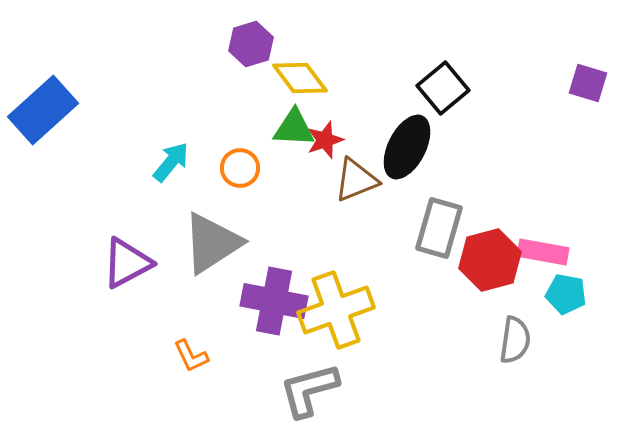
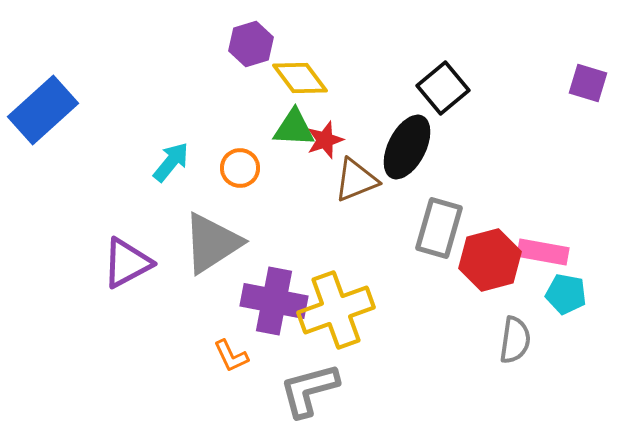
orange L-shape: moved 40 px right
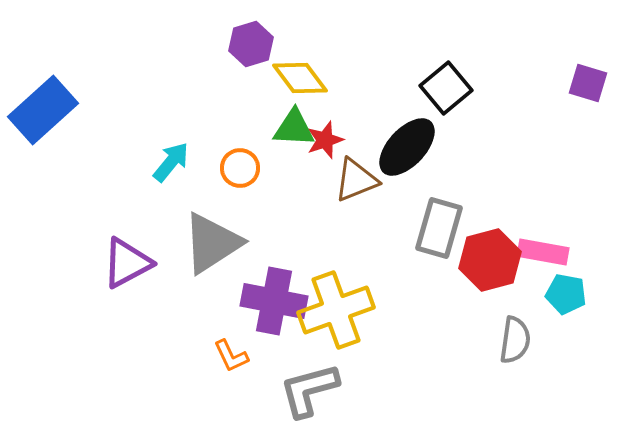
black square: moved 3 px right
black ellipse: rotated 16 degrees clockwise
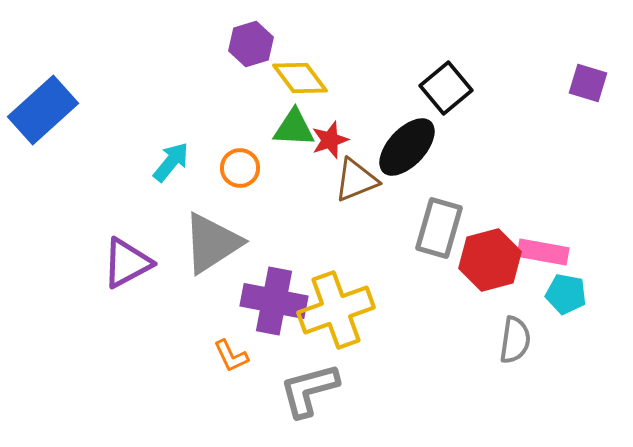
red star: moved 5 px right
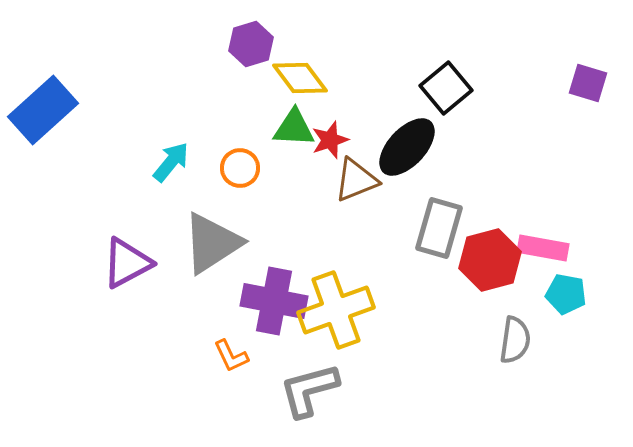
pink rectangle: moved 4 px up
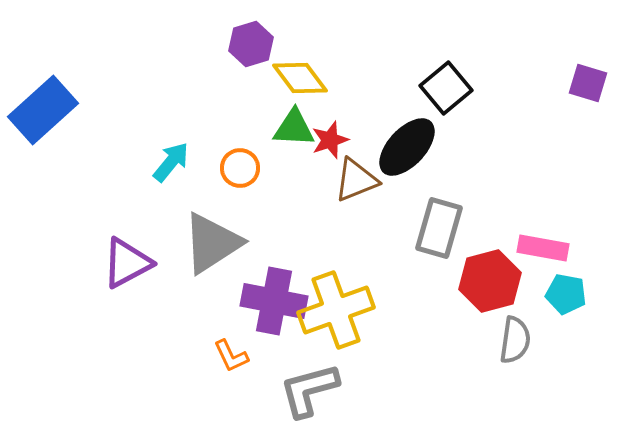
red hexagon: moved 21 px down
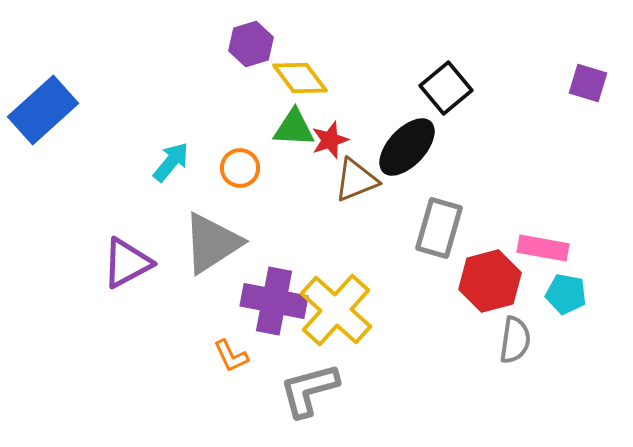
yellow cross: rotated 28 degrees counterclockwise
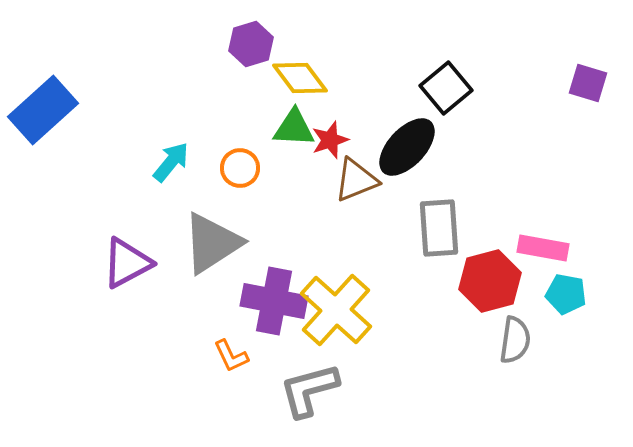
gray rectangle: rotated 20 degrees counterclockwise
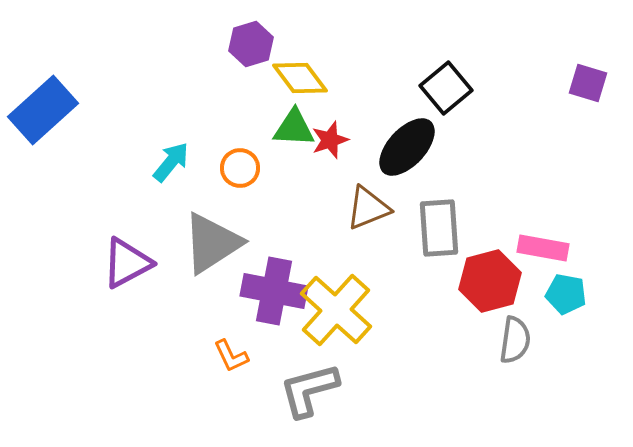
brown triangle: moved 12 px right, 28 px down
purple cross: moved 10 px up
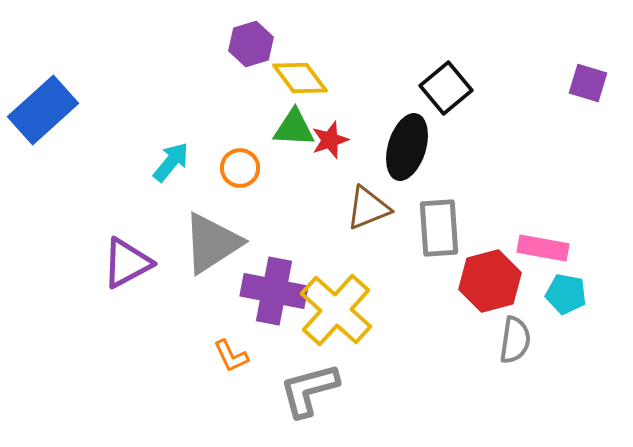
black ellipse: rotated 26 degrees counterclockwise
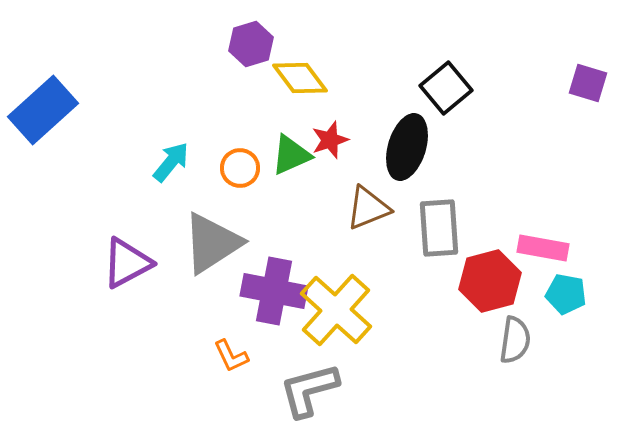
green triangle: moved 3 px left, 27 px down; rotated 27 degrees counterclockwise
